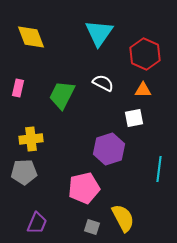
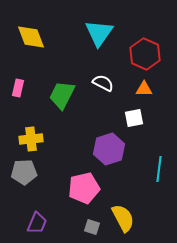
orange triangle: moved 1 px right, 1 px up
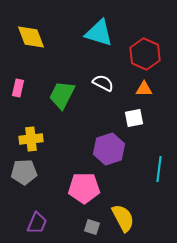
cyan triangle: rotated 48 degrees counterclockwise
pink pentagon: rotated 12 degrees clockwise
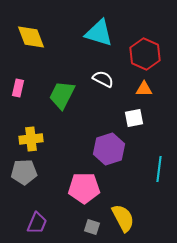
white semicircle: moved 4 px up
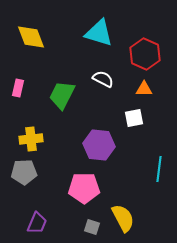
purple hexagon: moved 10 px left, 4 px up; rotated 24 degrees clockwise
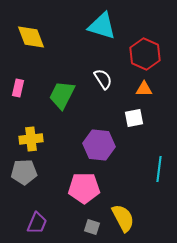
cyan triangle: moved 3 px right, 7 px up
white semicircle: rotated 30 degrees clockwise
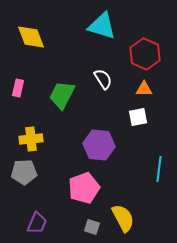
white square: moved 4 px right, 1 px up
pink pentagon: rotated 20 degrees counterclockwise
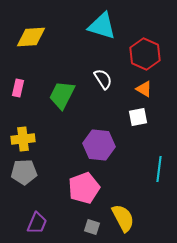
yellow diamond: rotated 72 degrees counterclockwise
orange triangle: rotated 30 degrees clockwise
yellow cross: moved 8 px left
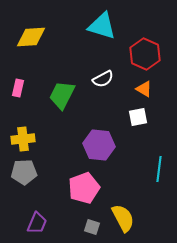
white semicircle: rotated 95 degrees clockwise
